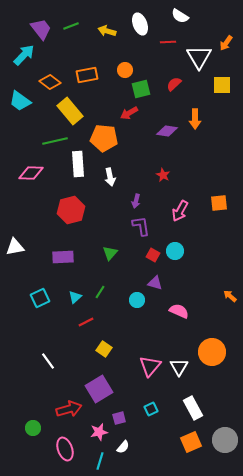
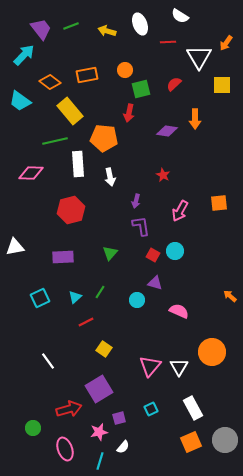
red arrow at (129, 113): rotated 48 degrees counterclockwise
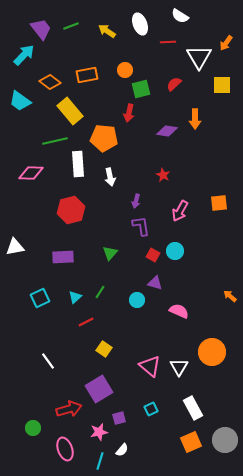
yellow arrow at (107, 31): rotated 18 degrees clockwise
pink triangle at (150, 366): rotated 30 degrees counterclockwise
white semicircle at (123, 447): moved 1 px left, 3 px down
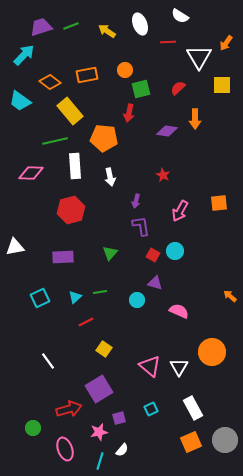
purple trapezoid at (41, 29): moved 2 px up; rotated 70 degrees counterclockwise
red semicircle at (174, 84): moved 4 px right, 4 px down
white rectangle at (78, 164): moved 3 px left, 2 px down
green line at (100, 292): rotated 48 degrees clockwise
